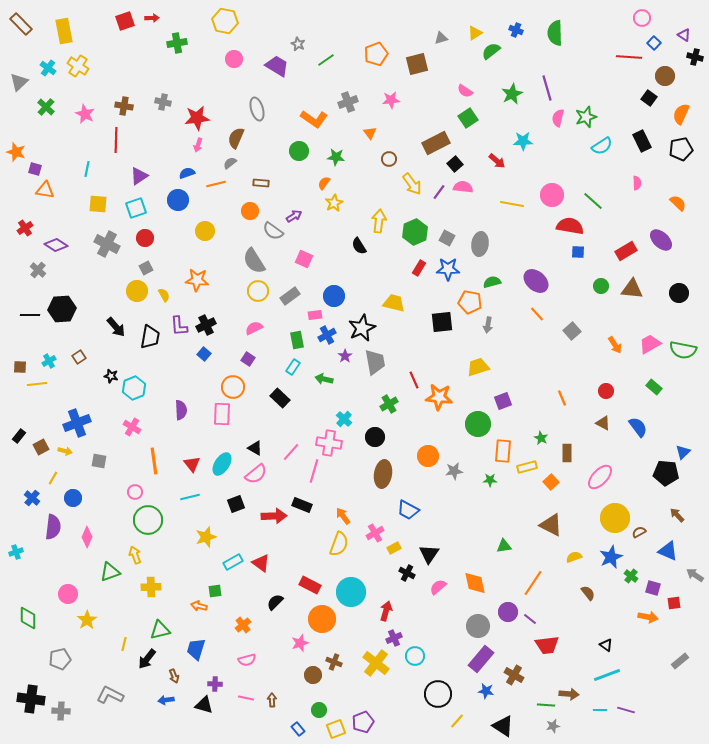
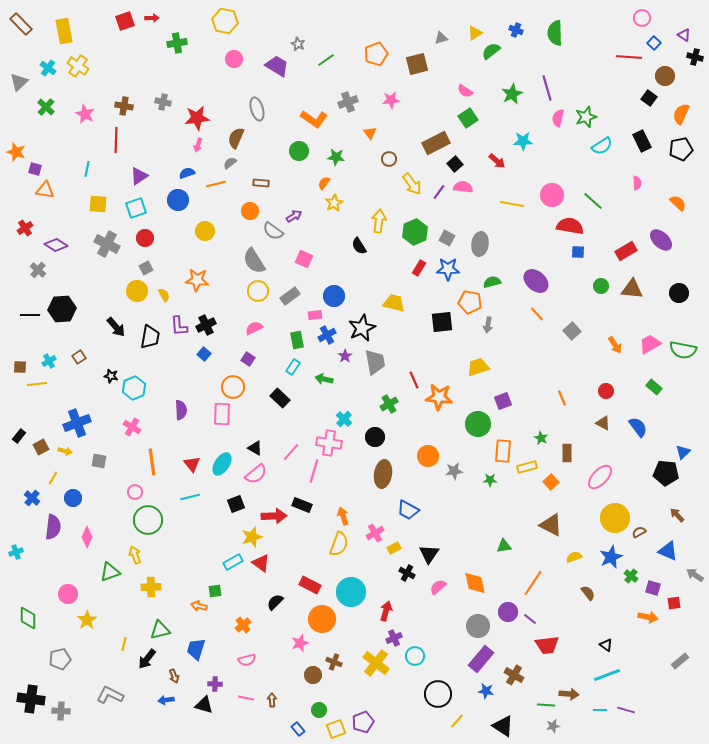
orange line at (154, 461): moved 2 px left, 1 px down
orange arrow at (343, 516): rotated 18 degrees clockwise
yellow star at (206, 537): moved 46 px right
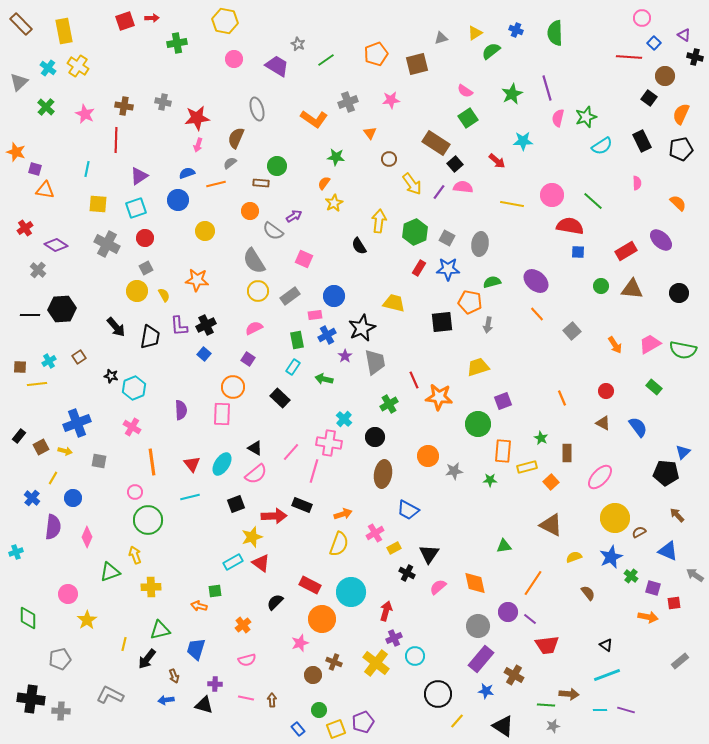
brown rectangle at (436, 143): rotated 60 degrees clockwise
green circle at (299, 151): moved 22 px left, 15 px down
orange arrow at (343, 516): moved 2 px up; rotated 90 degrees clockwise
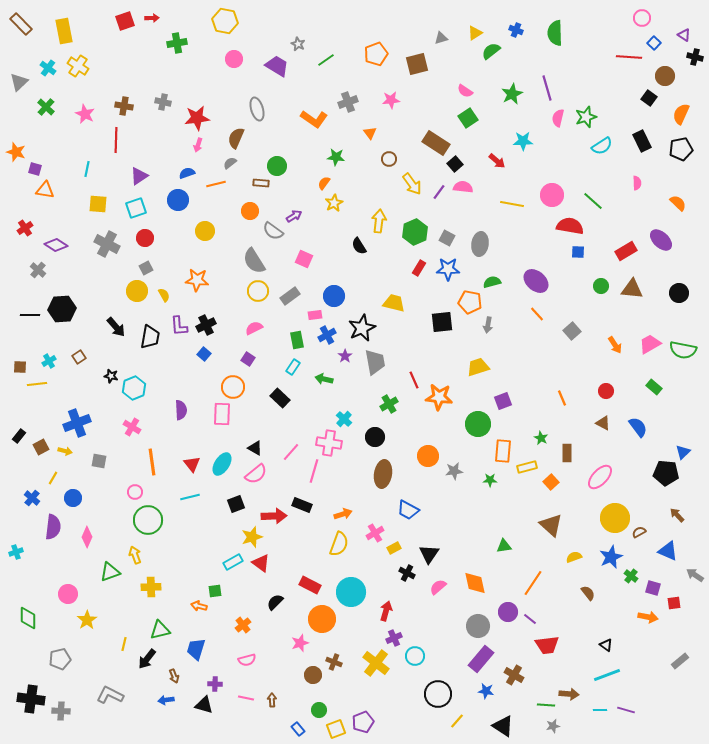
brown triangle at (551, 525): rotated 15 degrees clockwise
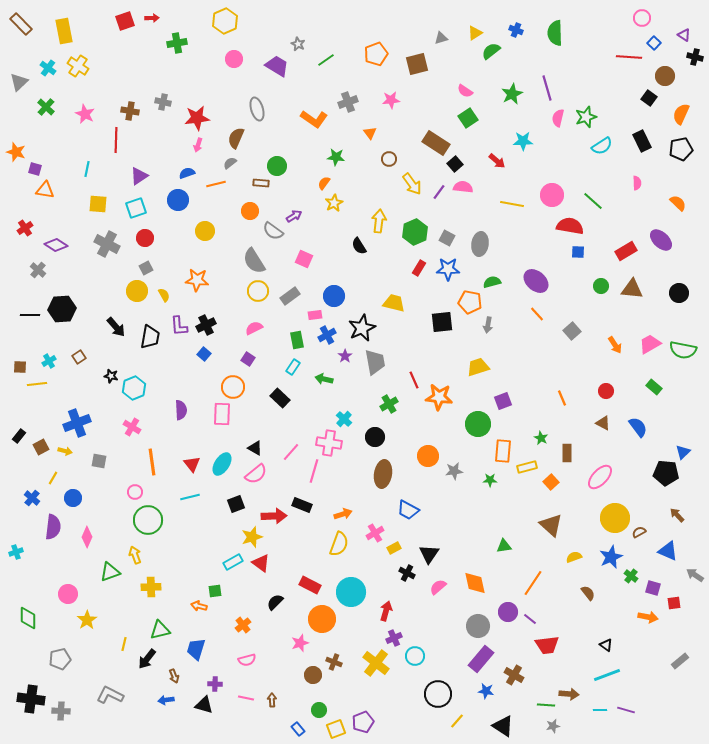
yellow hexagon at (225, 21): rotated 25 degrees clockwise
brown cross at (124, 106): moved 6 px right, 5 px down
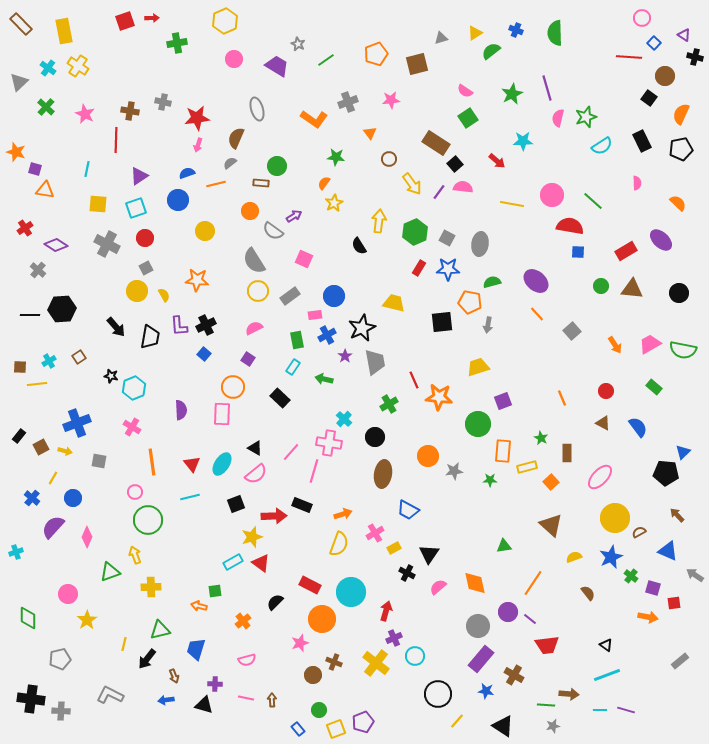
purple semicircle at (53, 527): rotated 145 degrees counterclockwise
orange cross at (243, 625): moved 4 px up
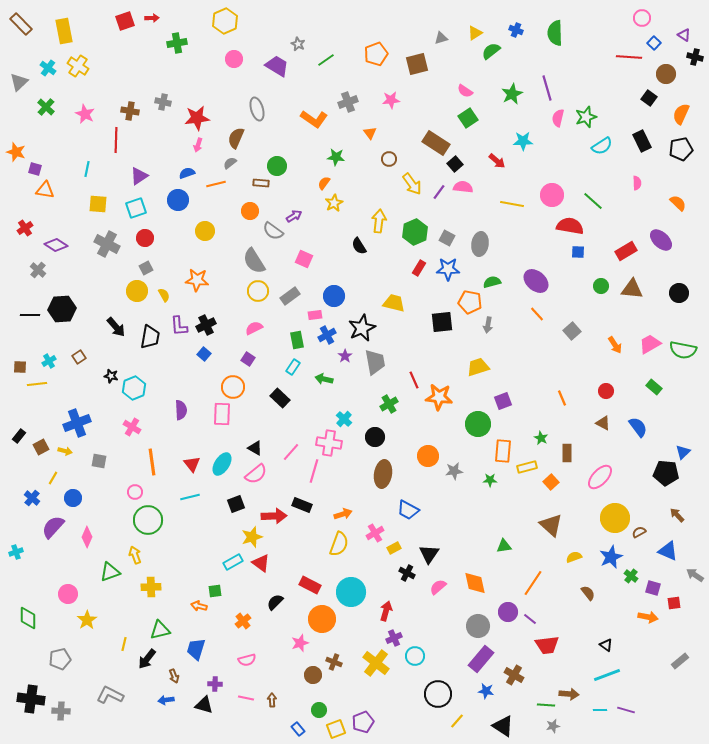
brown circle at (665, 76): moved 1 px right, 2 px up
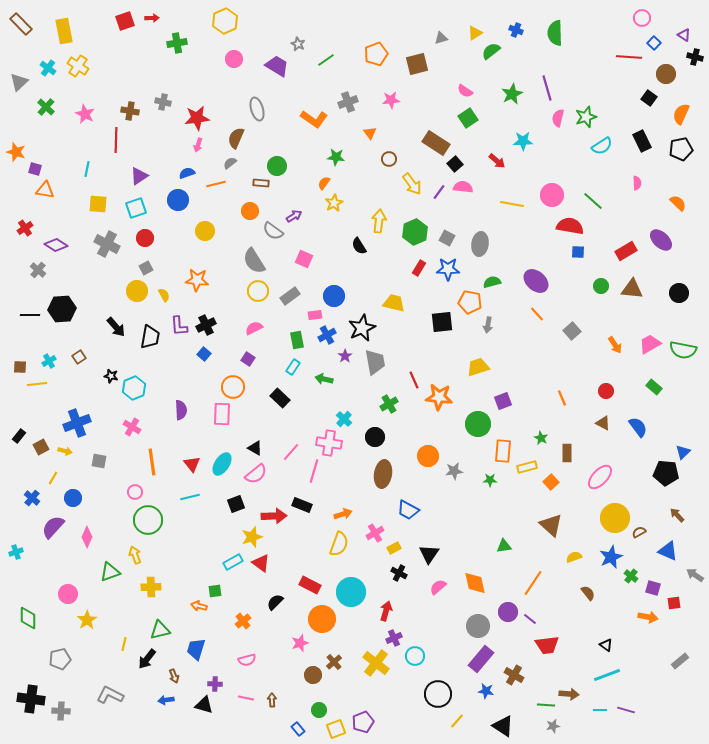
black cross at (407, 573): moved 8 px left
brown cross at (334, 662): rotated 28 degrees clockwise
